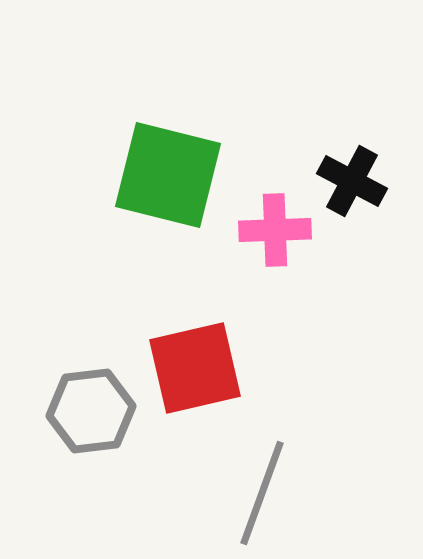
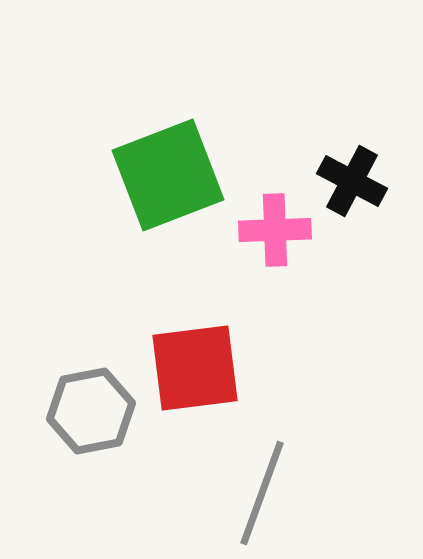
green square: rotated 35 degrees counterclockwise
red square: rotated 6 degrees clockwise
gray hexagon: rotated 4 degrees counterclockwise
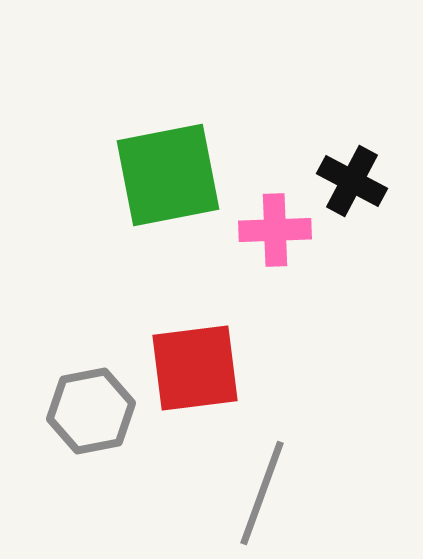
green square: rotated 10 degrees clockwise
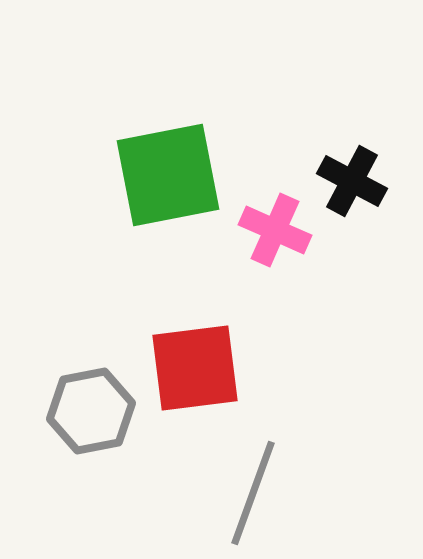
pink cross: rotated 26 degrees clockwise
gray line: moved 9 px left
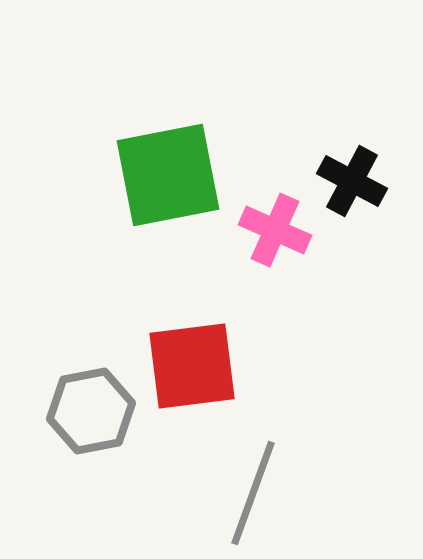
red square: moved 3 px left, 2 px up
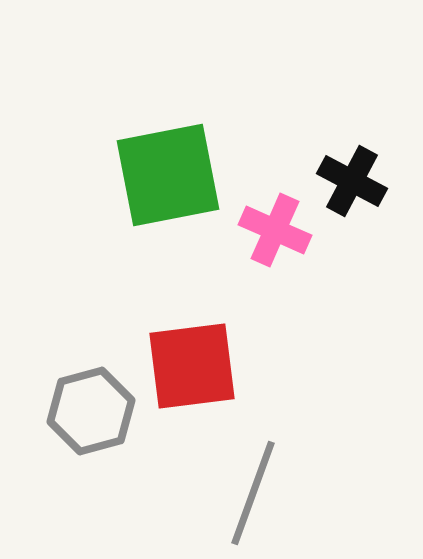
gray hexagon: rotated 4 degrees counterclockwise
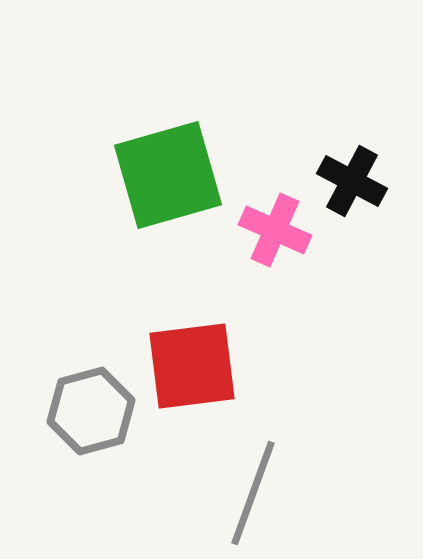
green square: rotated 5 degrees counterclockwise
